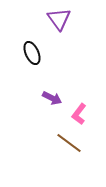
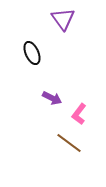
purple triangle: moved 4 px right
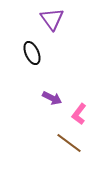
purple triangle: moved 11 px left
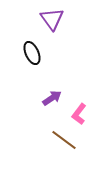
purple arrow: rotated 60 degrees counterclockwise
brown line: moved 5 px left, 3 px up
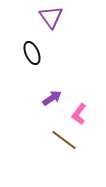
purple triangle: moved 1 px left, 2 px up
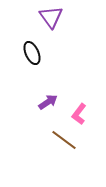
purple arrow: moved 4 px left, 4 px down
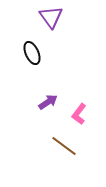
brown line: moved 6 px down
